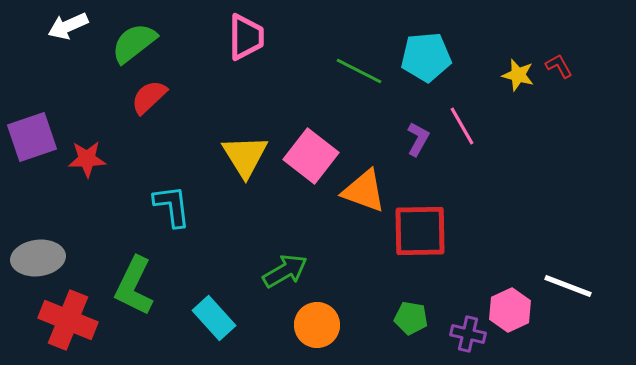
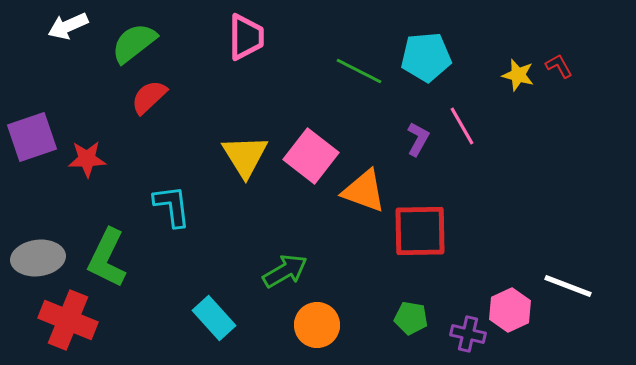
green L-shape: moved 27 px left, 28 px up
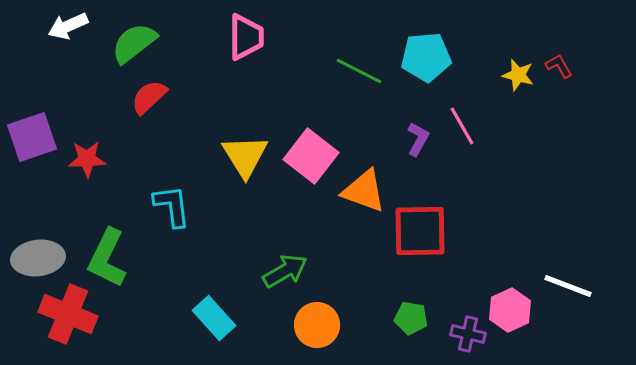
red cross: moved 6 px up
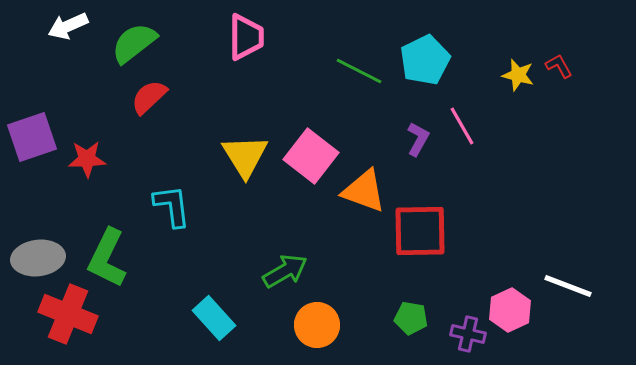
cyan pentagon: moved 1 px left, 3 px down; rotated 21 degrees counterclockwise
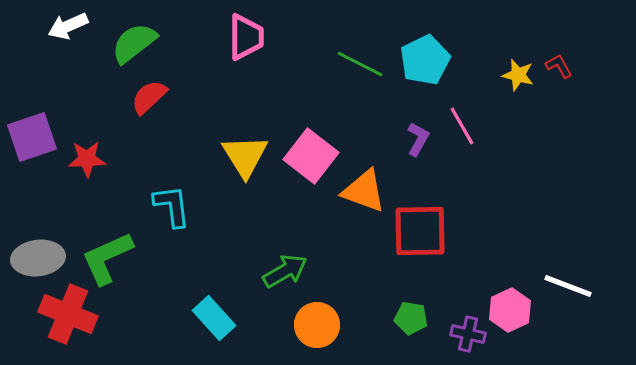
green line: moved 1 px right, 7 px up
green L-shape: rotated 40 degrees clockwise
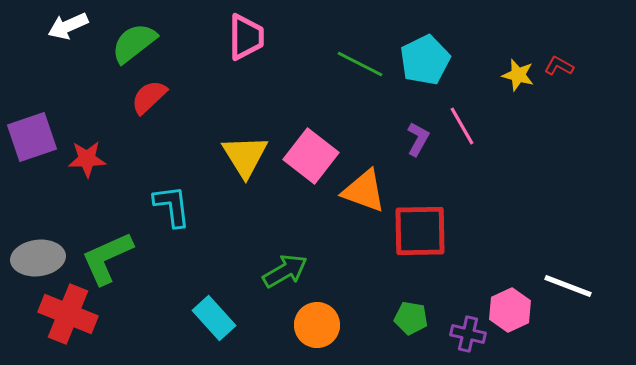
red L-shape: rotated 32 degrees counterclockwise
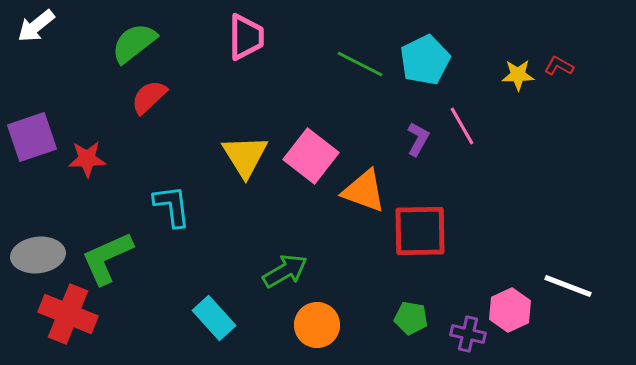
white arrow: moved 32 px left; rotated 15 degrees counterclockwise
yellow star: rotated 16 degrees counterclockwise
gray ellipse: moved 3 px up
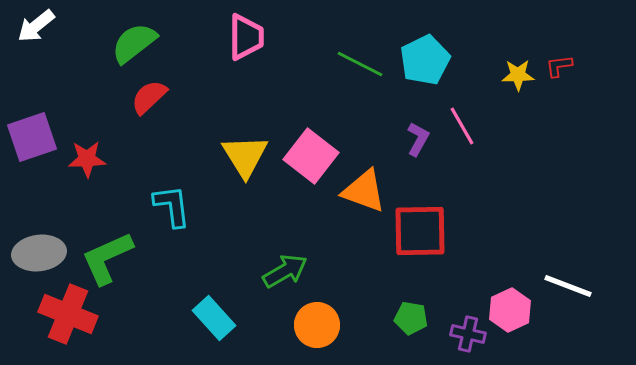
red L-shape: rotated 36 degrees counterclockwise
gray ellipse: moved 1 px right, 2 px up
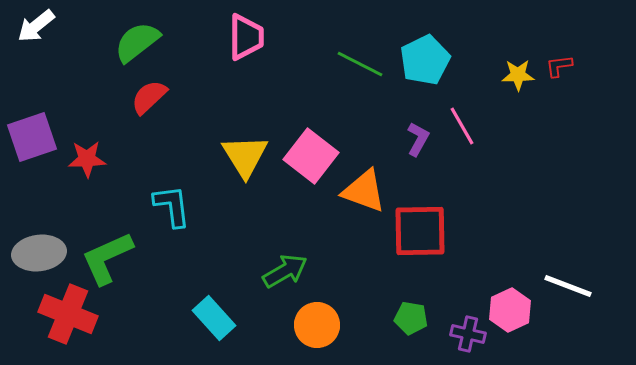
green semicircle: moved 3 px right, 1 px up
